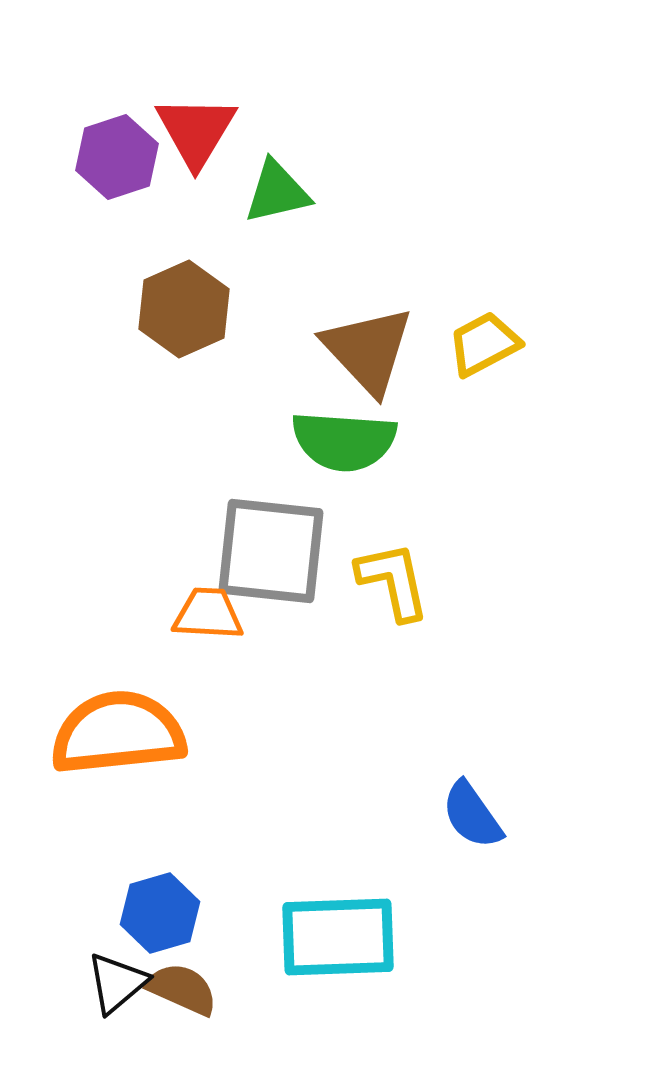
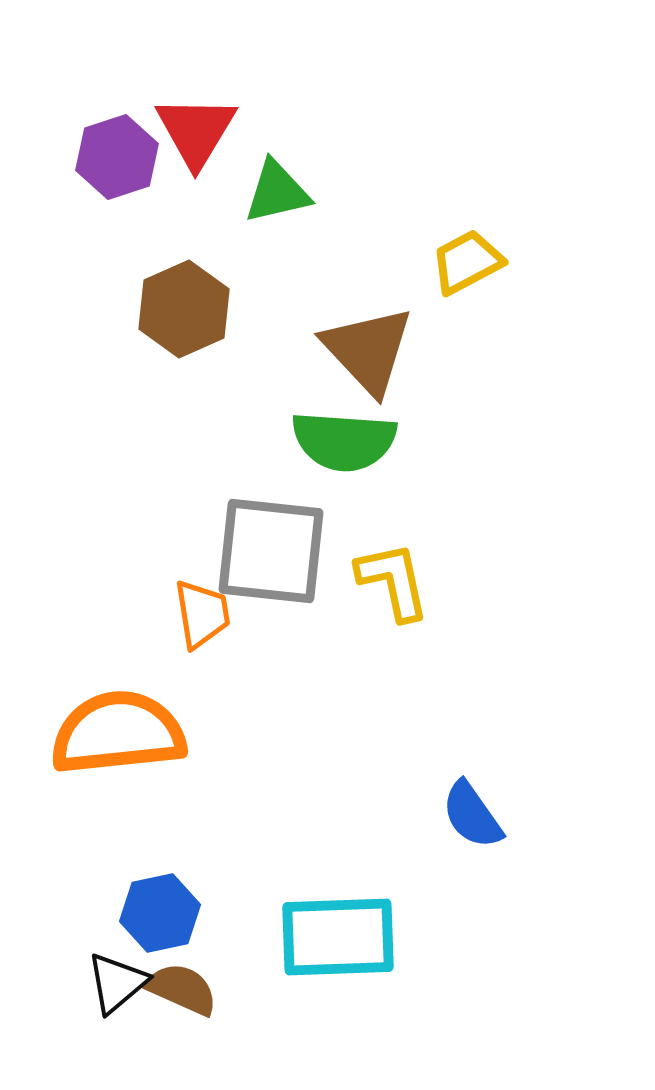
yellow trapezoid: moved 17 px left, 82 px up
orange trapezoid: moved 6 px left; rotated 78 degrees clockwise
blue hexagon: rotated 4 degrees clockwise
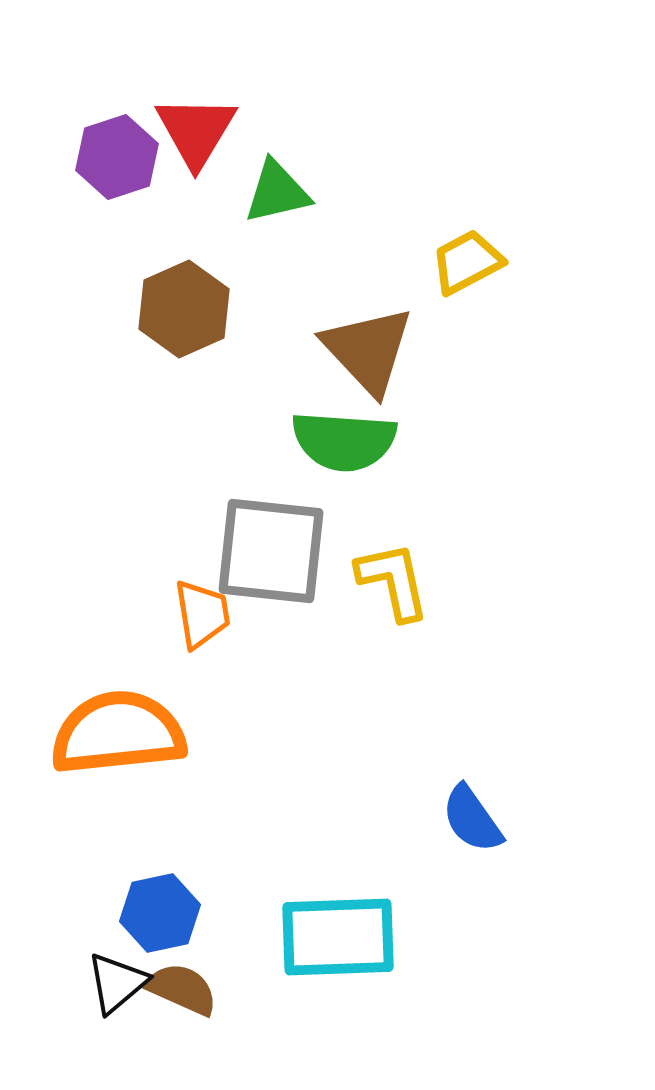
blue semicircle: moved 4 px down
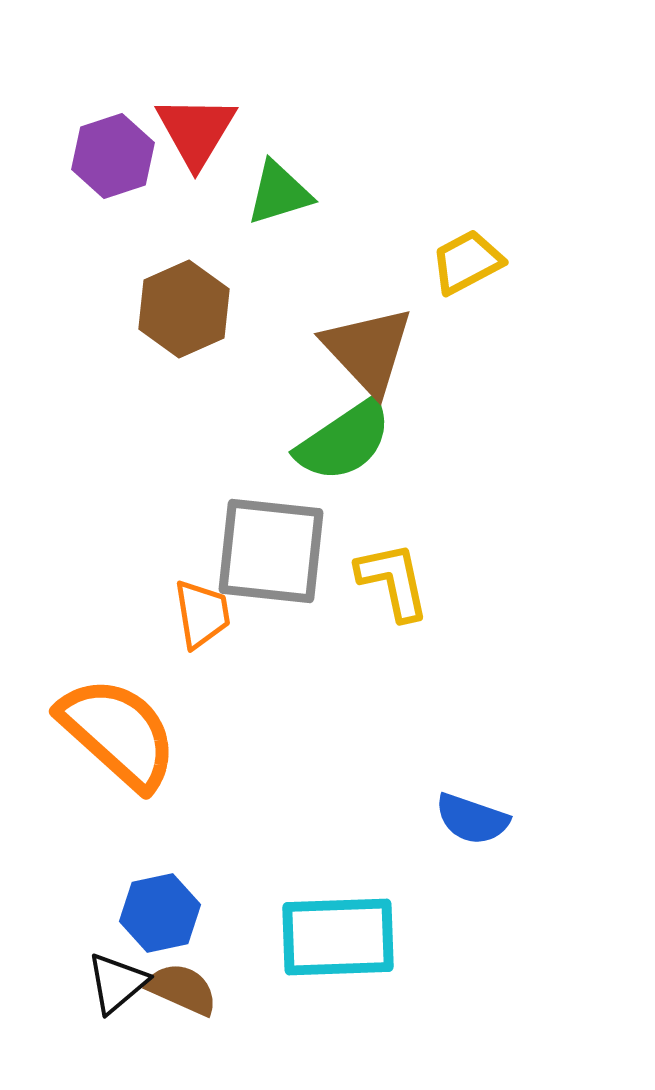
purple hexagon: moved 4 px left, 1 px up
green triangle: moved 2 px right, 1 px down; rotated 4 degrees counterclockwise
green semicircle: rotated 38 degrees counterclockwise
orange semicircle: rotated 48 degrees clockwise
blue semicircle: rotated 36 degrees counterclockwise
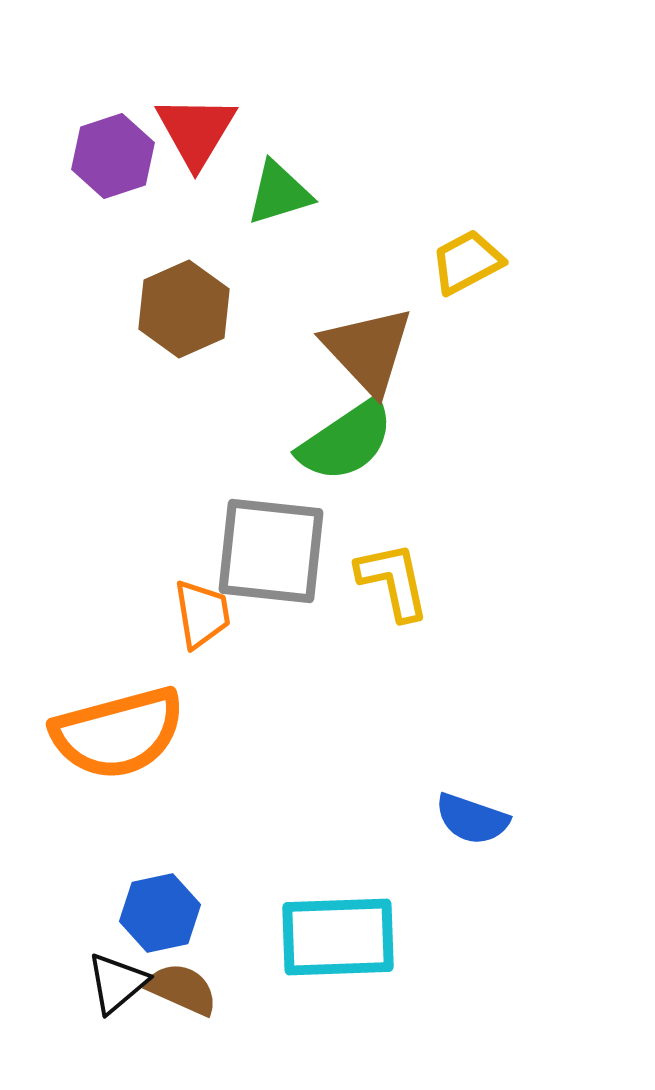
green semicircle: moved 2 px right
orange semicircle: rotated 123 degrees clockwise
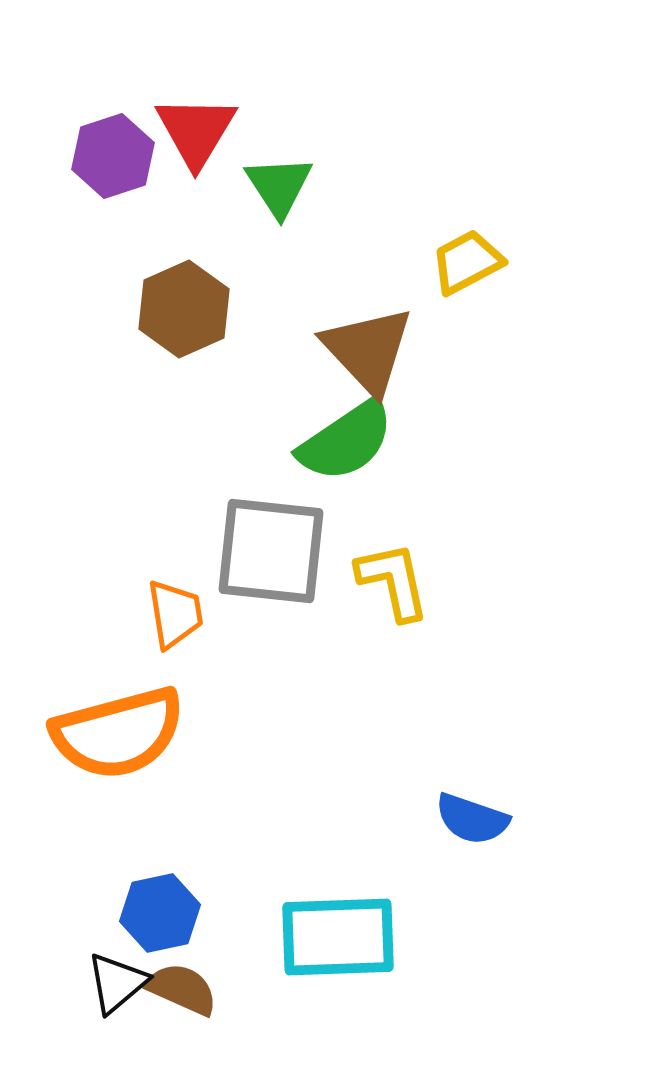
green triangle: moved 7 px up; rotated 46 degrees counterclockwise
orange trapezoid: moved 27 px left
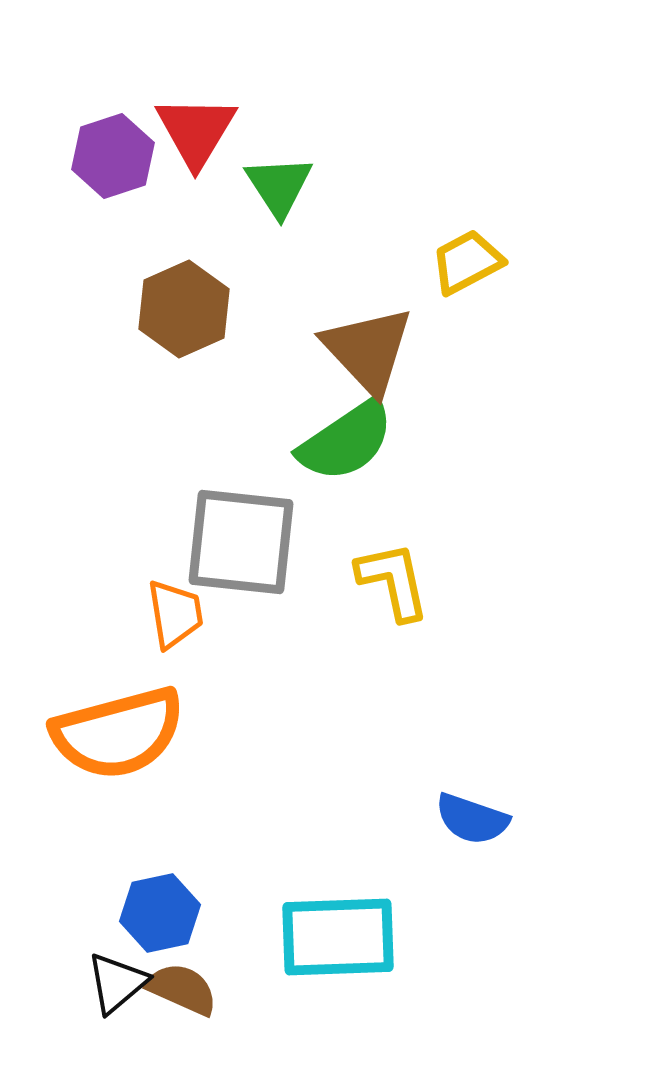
gray square: moved 30 px left, 9 px up
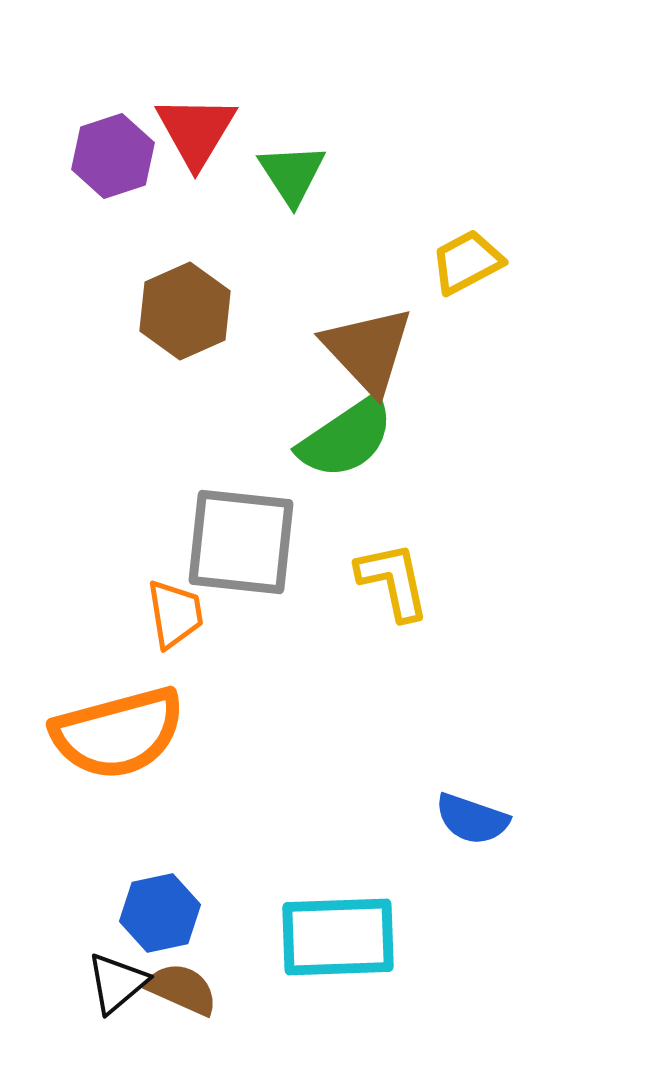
green triangle: moved 13 px right, 12 px up
brown hexagon: moved 1 px right, 2 px down
green semicircle: moved 3 px up
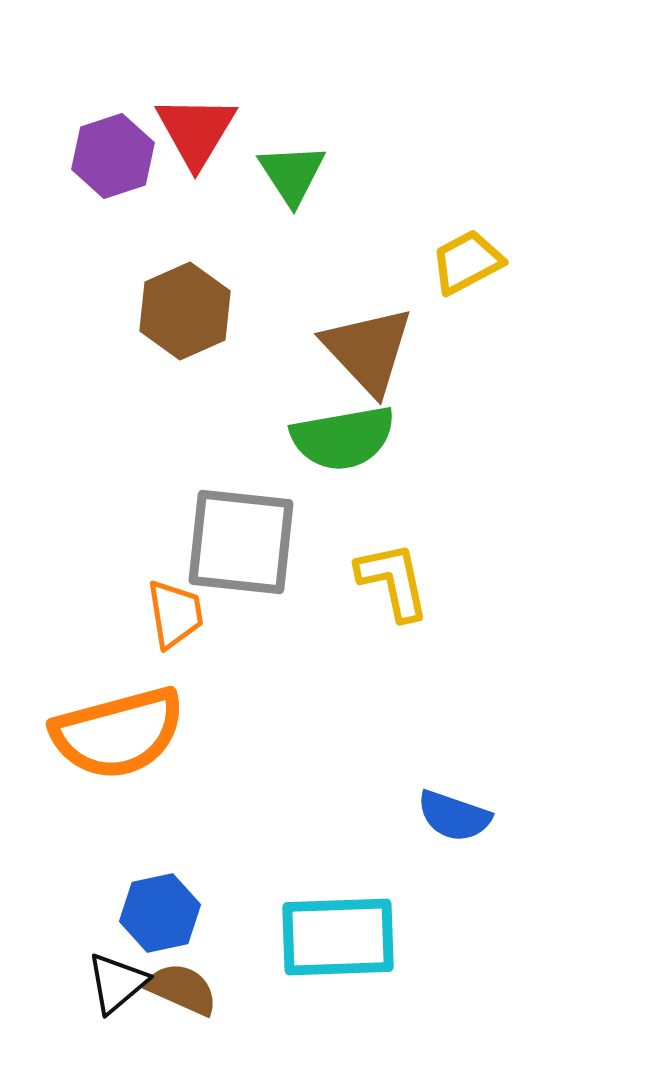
green semicircle: moved 3 px left; rotated 24 degrees clockwise
blue semicircle: moved 18 px left, 3 px up
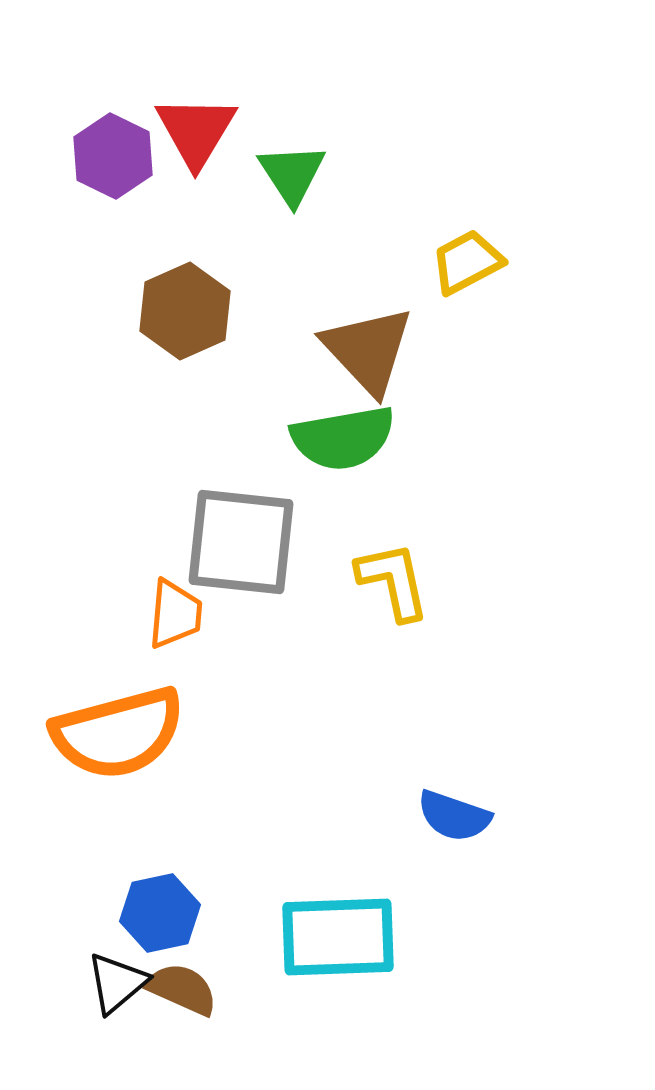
purple hexagon: rotated 16 degrees counterclockwise
orange trapezoid: rotated 14 degrees clockwise
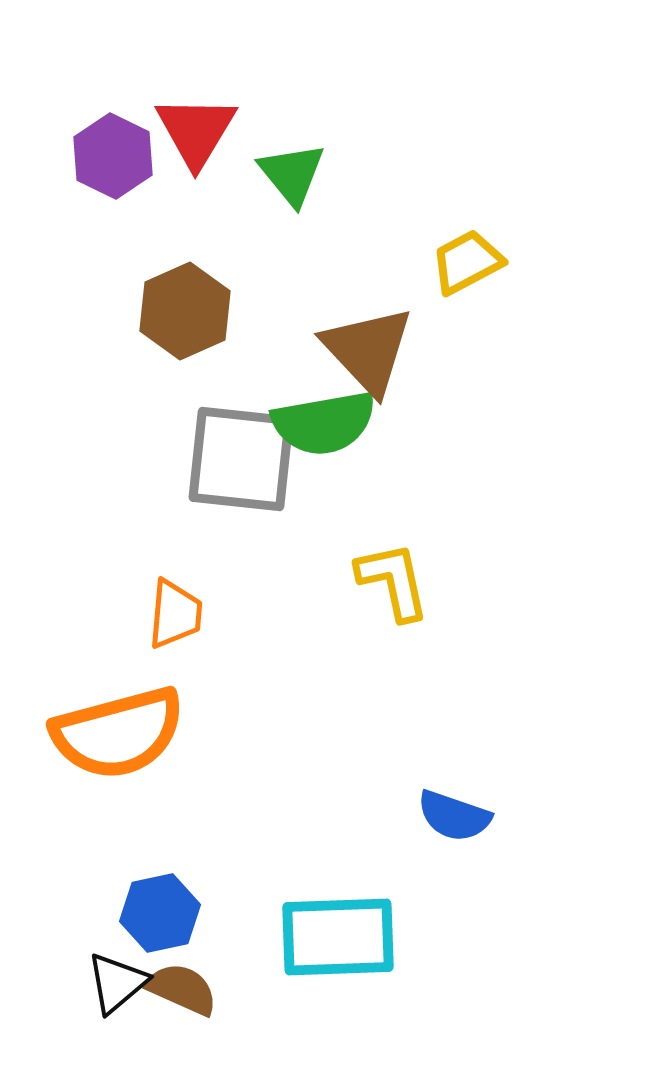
green triangle: rotated 6 degrees counterclockwise
green semicircle: moved 19 px left, 15 px up
gray square: moved 83 px up
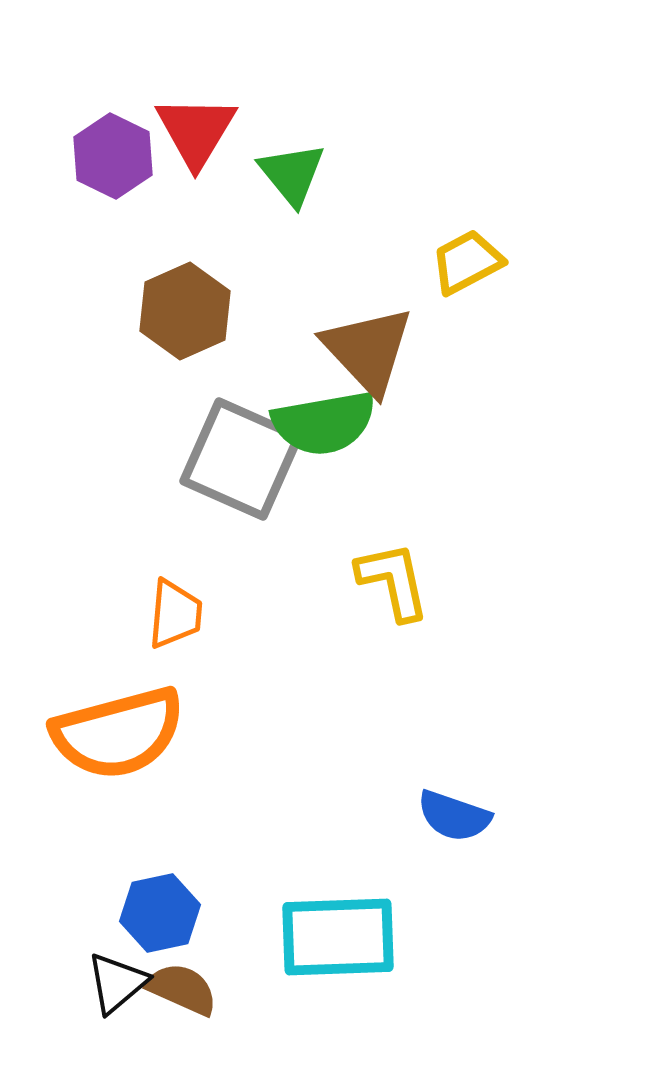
gray square: rotated 18 degrees clockwise
